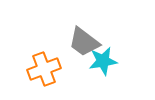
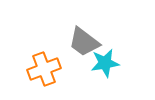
cyan star: moved 2 px right, 2 px down
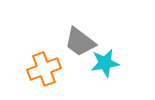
gray trapezoid: moved 4 px left
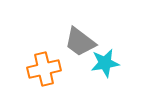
orange cross: rotated 8 degrees clockwise
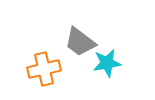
cyan star: moved 2 px right
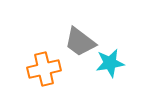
cyan star: moved 3 px right
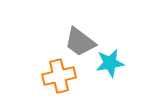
orange cross: moved 15 px right, 7 px down
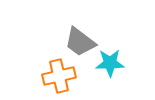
cyan star: rotated 8 degrees clockwise
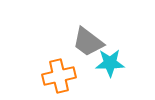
gray trapezoid: moved 8 px right
